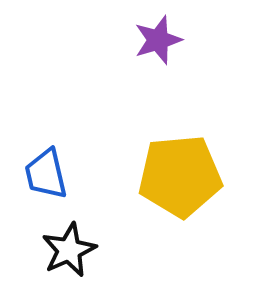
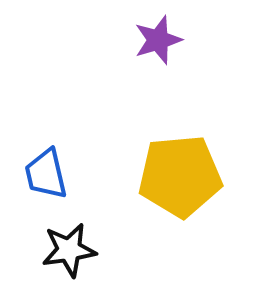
black star: rotated 16 degrees clockwise
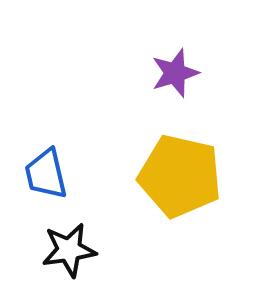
purple star: moved 17 px right, 33 px down
yellow pentagon: rotated 18 degrees clockwise
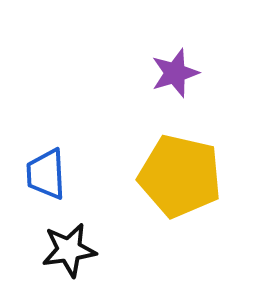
blue trapezoid: rotated 10 degrees clockwise
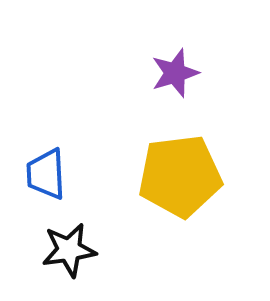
yellow pentagon: rotated 20 degrees counterclockwise
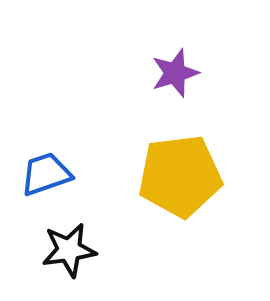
blue trapezoid: rotated 74 degrees clockwise
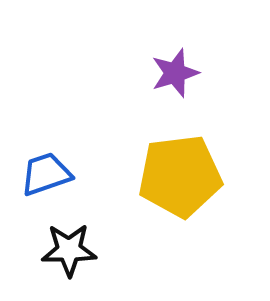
black star: rotated 8 degrees clockwise
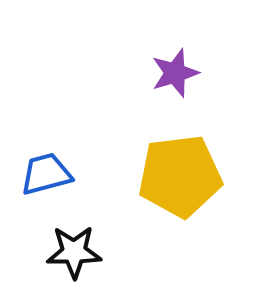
blue trapezoid: rotated 4 degrees clockwise
black star: moved 5 px right, 2 px down
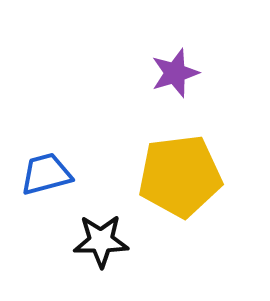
black star: moved 27 px right, 11 px up
